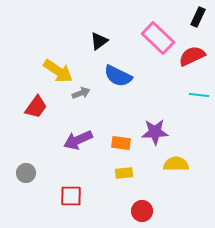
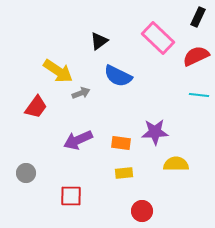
red semicircle: moved 4 px right
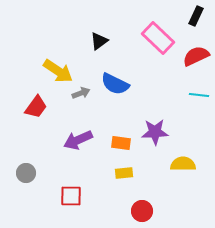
black rectangle: moved 2 px left, 1 px up
blue semicircle: moved 3 px left, 8 px down
yellow semicircle: moved 7 px right
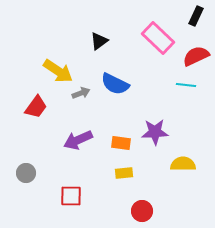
cyan line: moved 13 px left, 10 px up
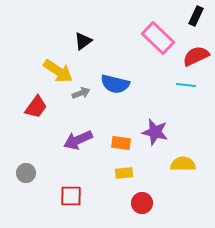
black triangle: moved 16 px left
blue semicircle: rotated 12 degrees counterclockwise
purple star: rotated 16 degrees clockwise
red circle: moved 8 px up
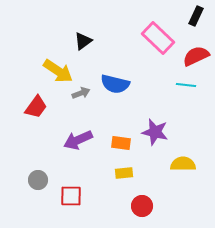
gray circle: moved 12 px right, 7 px down
red circle: moved 3 px down
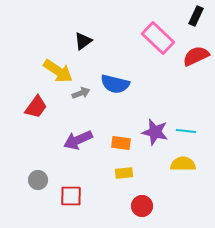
cyan line: moved 46 px down
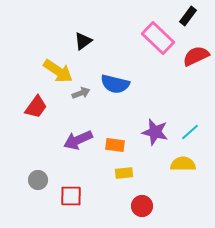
black rectangle: moved 8 px left; rotated 12 degrees clockwise
cyan line: moved 4 px right, 1 px down; rotated 48 degrees counterclockwise
orange rectangle: moved 6 px left, 2 px down
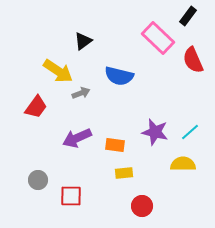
red semicircle: moved 3 px left, 4 px down; rotated 88 degrees counterclockwise
blue semicircle: moved 4 px right, 8 px up
purple arrow: moved 1 px left, 2 px up
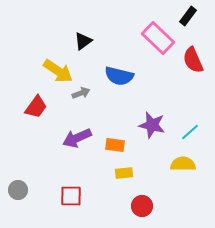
purple star: moved 3 px left, 7 px up
gray circle: moved 20 px left, 10 px down
